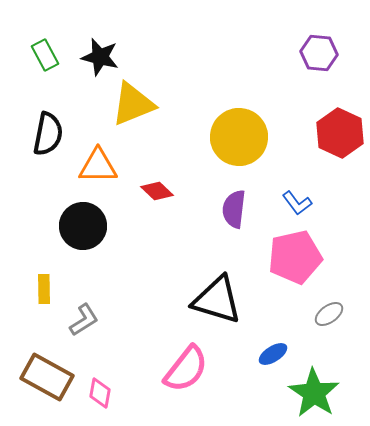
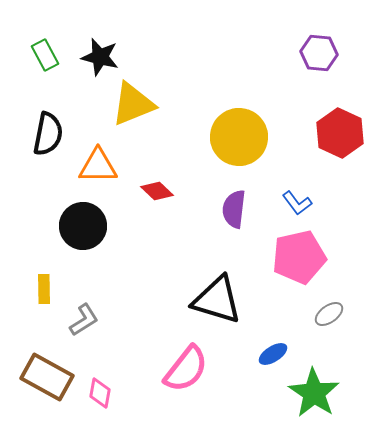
pink pentagon: moved 4 px right
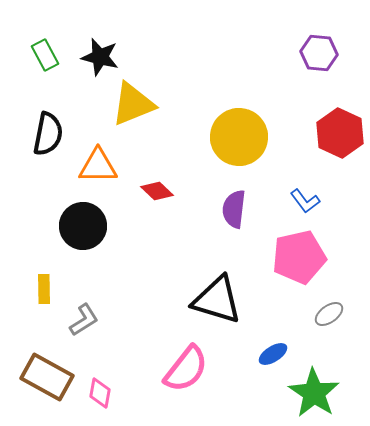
blue L-shape: moved 8 px right, 2 px up
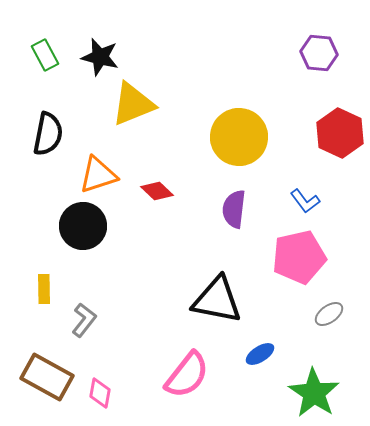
orange triangle: moved 9 px down; rotated 18 degrees counterclockwise
black triangle: rotated 6 degrees counterclockwise
gray L-shape: rotated 20 degrees counterclockwise
blue ellipse: moved 13 px left
pink semicircle: moved 1 px right, 6 px down
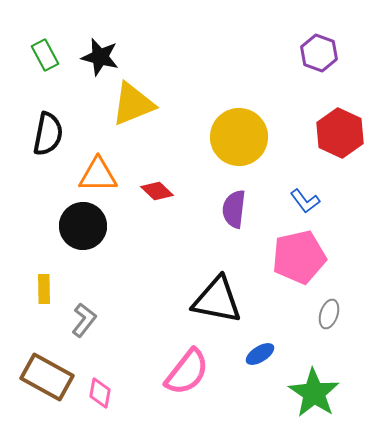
purple hexagon: rotated 15 degrees clockwise
orange triangle: rotated 18 degrees clockwise
gray ellipse: rotated 36 degrees counterclockwise
pink semicircle: moved 3 px up
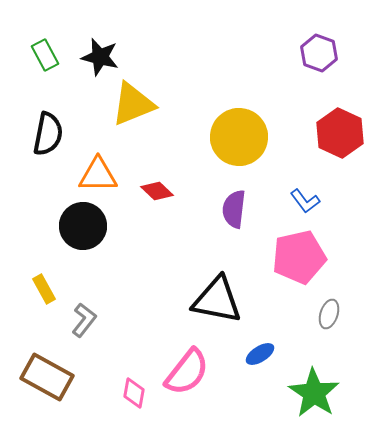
yellow rectangle: rotated 28 degrees counterclockwise
pink diamond: moved 34 px right
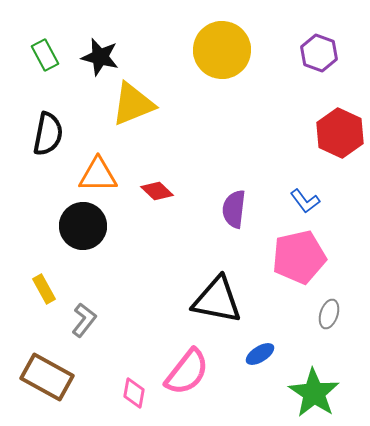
yellow circle: moved 17 px left, 87 px up
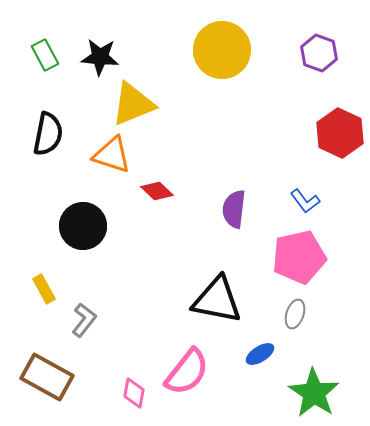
black star: rotated 9 degrees counterclockwise
orange triangle: moved 14 px right, 20 px up; rotated 18 degrees clockwise
gray ellipse: moved 34 px left
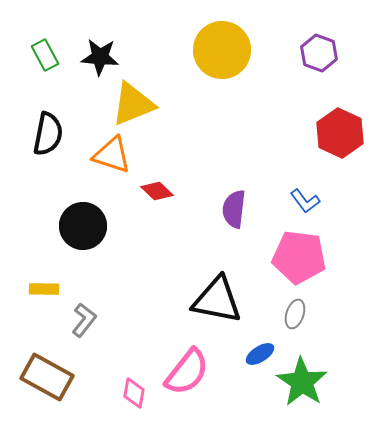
pink pentagon: rotated 20 degrees clockwise
yellow rectangle: rotated 60 degrees counterclockwise
green star: moved 12 px left, 11 px up
